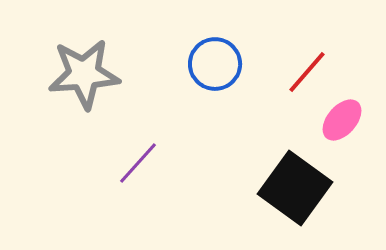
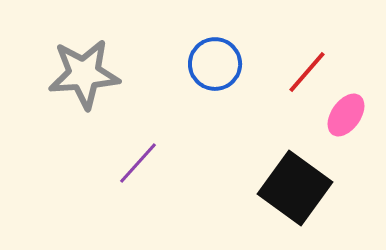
pink ellipse: moved 4 px right, 5 px up; rotated 6 degrees counterclockwise
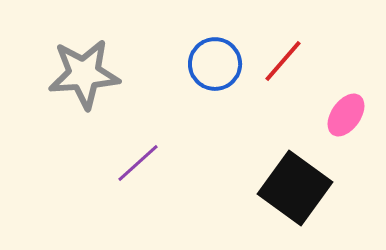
red line: moved 24 px left, 11 px up
purple line: rotated 6 degrees clockwise
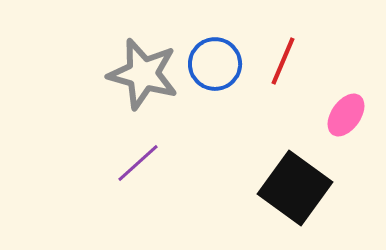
red line: rotated 18 degrees counterclockwise
gray star: moved 59 px right; rotated 20 degrees clockwise
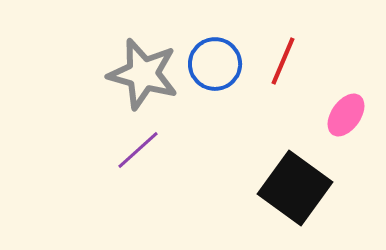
purple line: moved 13 px up
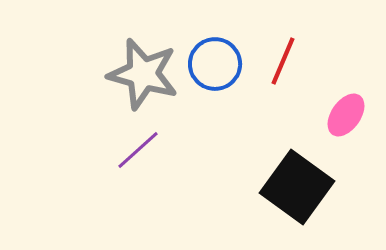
black square: moved 2 px right, 1 px up
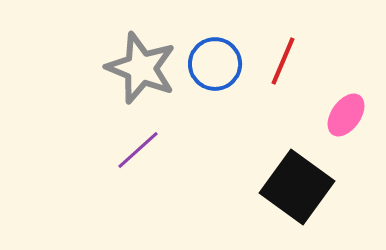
gray star: moved 2 px left, 6 px up; rotated 6 degrees clockwise
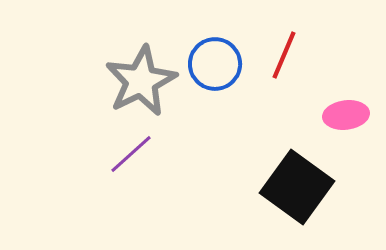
red line: moved 1 px right, 6 px up
gray star: moved 13 px down; rotated 24 degrees clockwise
pink ellipse: rotated 48 degrees clockwise
purple line: moved 7 px left, 4 px down
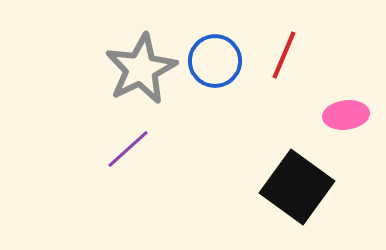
blue circle: moved 3 px up
gray star: moved 12 px up
purple line: moved 3 px left, 5 px up
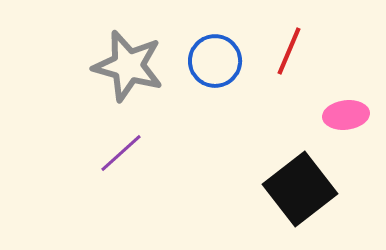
red line: moved 5 px right, 4 px up
gray star: moved 13 px left, 3 px up; rotated 30 degrees counterclockwise
purple line: moved 7 px left, 4 px down
black square: moved 3 px right, 2 px down; rotated 16 degrees clockwise
